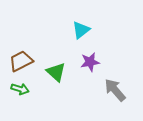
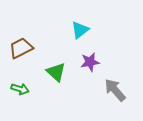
cyan triangle: moved 1 px left
brown trapezoid: moved 13 px up
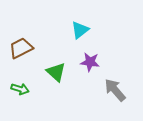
purple star: rotated 18 degrees clockwise
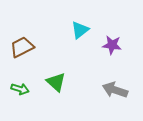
brown trapezoid: moved 1 px right, 1 px up
purple star: moved 22 px right, 17 px up
green triangle: moved 10 px down
gray arrow: rotated 30 degrees counterclockwise
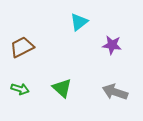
cyan triangle: moved 1 px left, 8 px up
green triangle: moved 6 px right, 6 px down
gray arrow: moved 2 px down
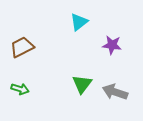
green triangle: moved 20 px right, 4 px up; rotated 25 degrees clockwise
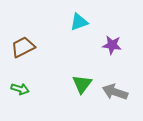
cyan triangle: rotated 18 degrees clockwise
brown trapezoid: moved 1 px right
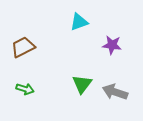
green arrow: moved 5 px right
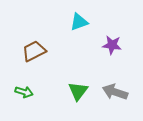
brown trapezoid: moved 11 px right, 4 px down
green triangle: moved 4 px left, 7 px down
green arrow: moved 1 px left, 3 px down
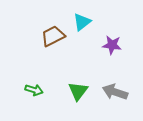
cyan triangle: moved 3 px right; rotated 18 degrees counterclockwise
brown trapezoid: moved 19 px right, 15 px up
green arrow: moved 10 px right, 2 px up
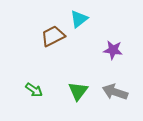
cyan triangle: moved 3 px left, 3 px up
purple star: moved 1 px right, 5 px down
green arrow: rotated 18 degrees clockwise
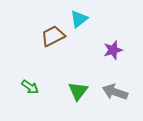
purple star: rotated 24 degrees counterclockwise
green arrow: moved 4 px left, 3 px up
